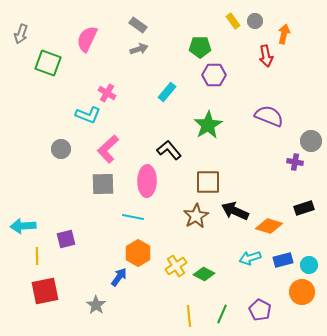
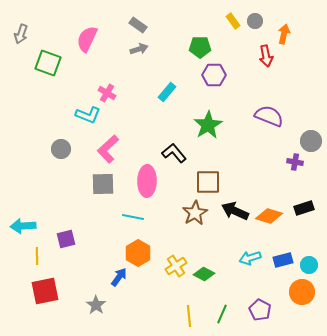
black L-shape at (169, 150): moved 5 px right, 3 px down
brown star at (196, 216): moved 1 px left, 3 px up
orange diamond at (269, 226): moved 10 px up
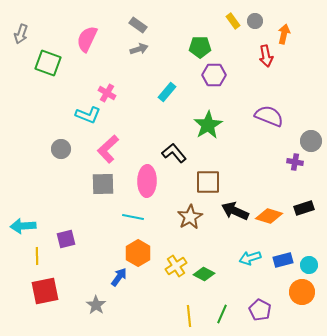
brown star at (195, 213): moved 5 px left, 4 px down
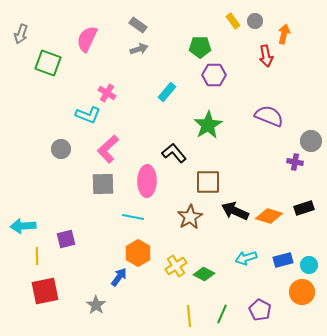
cyan arrow at (250, 258): moved 4 px left
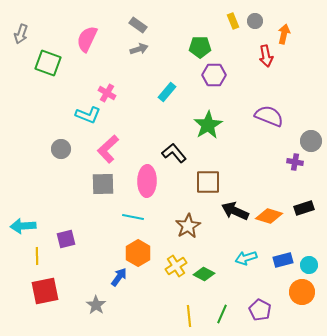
yellow rectangle at (233, 21): rotated 14 degrees clockwise
brown star at (190, 217): moved 2 px left, 9 px down
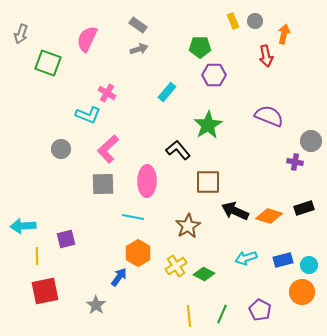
black L-shape at (174, 153): moved 4 px right, 3 px up
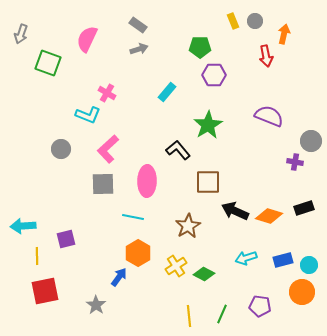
purple pentagon at (260, 310): moved 4 px up; rotated 20 degrees counterclockwise
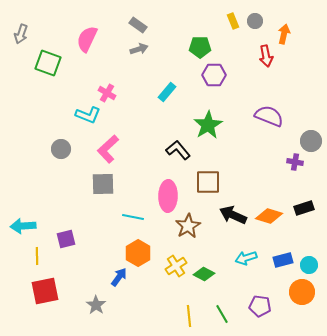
pink ellipse at (147, 181): moved 21 px right, 15 px down
black arrow at (235, 211): moved 2 px left, 4 px down
green line at (222, 314): rotated 54 degrees counterclockwise
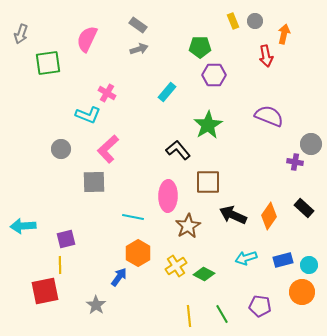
green square at (48, 63): rotated 28 degrees counterclockwise
gray circle at (311, 141): moved 3 px down
gray square at (103, 184): moved 9 px left, 2 px up
black rectangle at (304, 208): rotated 60 degrees clockwise
orange diamond at (269, 216): rotated 72 degrees counterclockwise
yellow line at (37, 256): moved 23 px right, 9 px down
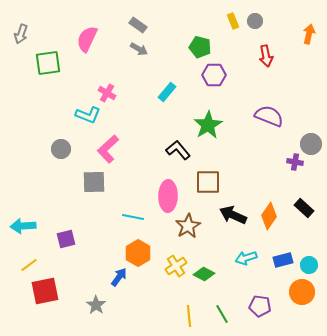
orange arrow at (284, 34): moved 25 px right
green pentagon at (200, 47): rotated 15 degrees clockwise
gray arrow at (139, 49): rotated 48 degrees clockwise
yellow line at (60, 265): moved 31 px left; rotated 54 degrees clockwise
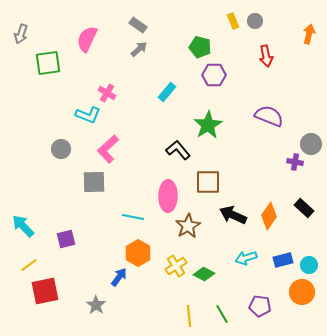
gray arrow at (139, 49): rotated 72 degrees counterclockwise
cyan arrow at (23, 226): rotated 50 degrees clockwise
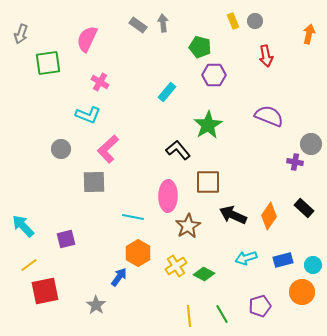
gray arrow at (139, 49): moved 24 px right, 26 px up; rotated 54 degrees counterclockwise
pink cross at (107, 93): moved 7 px left, 11 px up
cyan circle at (309, 265): moved 4 px right
purple pentagon at (260, 306): rotated 25 degrees counterclockwise
